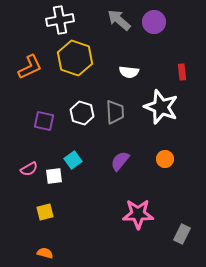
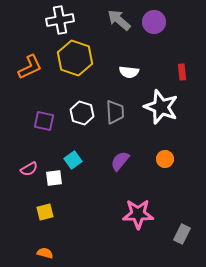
white square: moved 2 px down
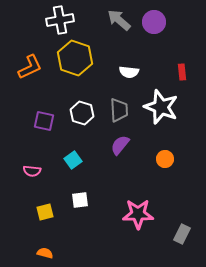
gray trapezoid: moved 4 px right, 2 px up
purple semicircle: moved 16 px up
pink semicircle: moved 3 px right, 2 px down; rotated 36 degrees clockwise
white square: moved 26 px right, 22 px down
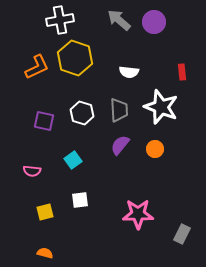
orange L-shape: moved 7 px right
orange circle: moved 10 px left, 10 px up
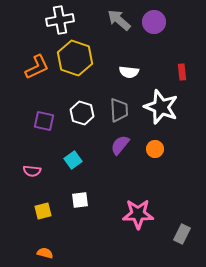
yellow square: moved 2 px left, 1 px up
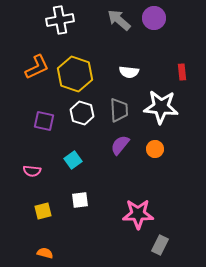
purple circle: moved 4 px up
yellow hexagon: moved 16 px down
white star: rotated 16 degrees counterclockwise
gray rectangle: moved 22 px left, 11 px down
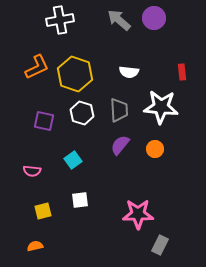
orange semicircle: moved 10 px left, 7 px up; rotated 28 degrees counterclockwise
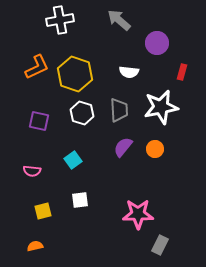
purple circle: moved 3 px right, 25 px down
red rectangle: rotated 21 degrees clockwise
white star: rotated 16 degrees counterclockwise
purple square: moved 5 px left
purple semicircle: moved 3 px right, 2 px down
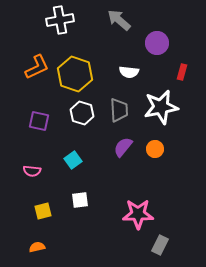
orange semicircle: moved 2 px right, 1 px down
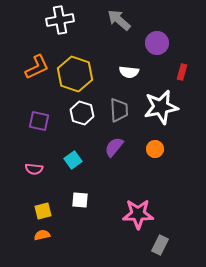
purple semicircle: moved 9 px left
pink semicircle: moved 2 px right, 2 px up
white square: rotated 12 degrees clockwise
orange semicircle: moved 5 px right, 12 px up
